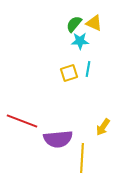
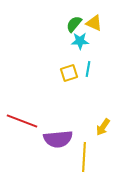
yellow line: moved 2 px right, 1 px up
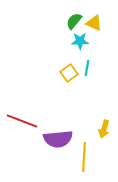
green semicircle: moved 3 px up
cyan line: moved 1 px left, 1 px up
yellow square: rotated 18 degrees counterclockwise
yellow arrow: moved 1 px right, 2 px down; rotated 18 degrees counterclockwise
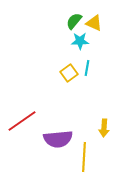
red line: rotated 56 degrees counterclockwise
yellow arrow: moved 1 px up; rotated 12 degrees counterclockwise
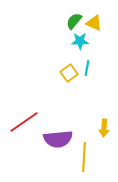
red line: moved 2 px right, 1 px down
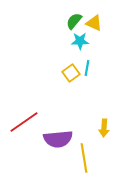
yellow square: moved 2 px right
yellow line: moved 1 px down; rotated 12 degrees counterclockwise
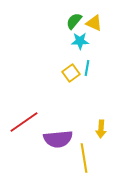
yellow arrow: moved 3 px left, 1 px down
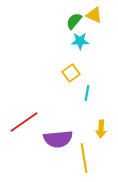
yellow triangle: moved 8 px up
cyan line: moved 25 px down
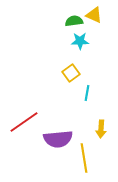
green semicircle: rotated 42 degrees clockwise
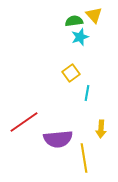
yellow triangle: rotated 24 degrees clockwise
cyan star: moved 4 px up; rotated 18 degrees counterclockwise
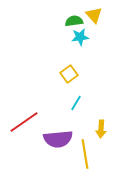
cyan star: rotated 12 degrees clockwise
yellow square: moved 2 px left, 1 px down
cyan line: moved 11 px left, 10 px down; rotated 21 degrees clockwise
yellow line: moved 1 px right, 4 px up
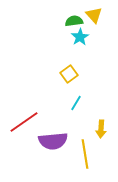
cyan star: rotated 24 degrees counterclockwise
purple semicircle: moved 5 px left, 2 px down
